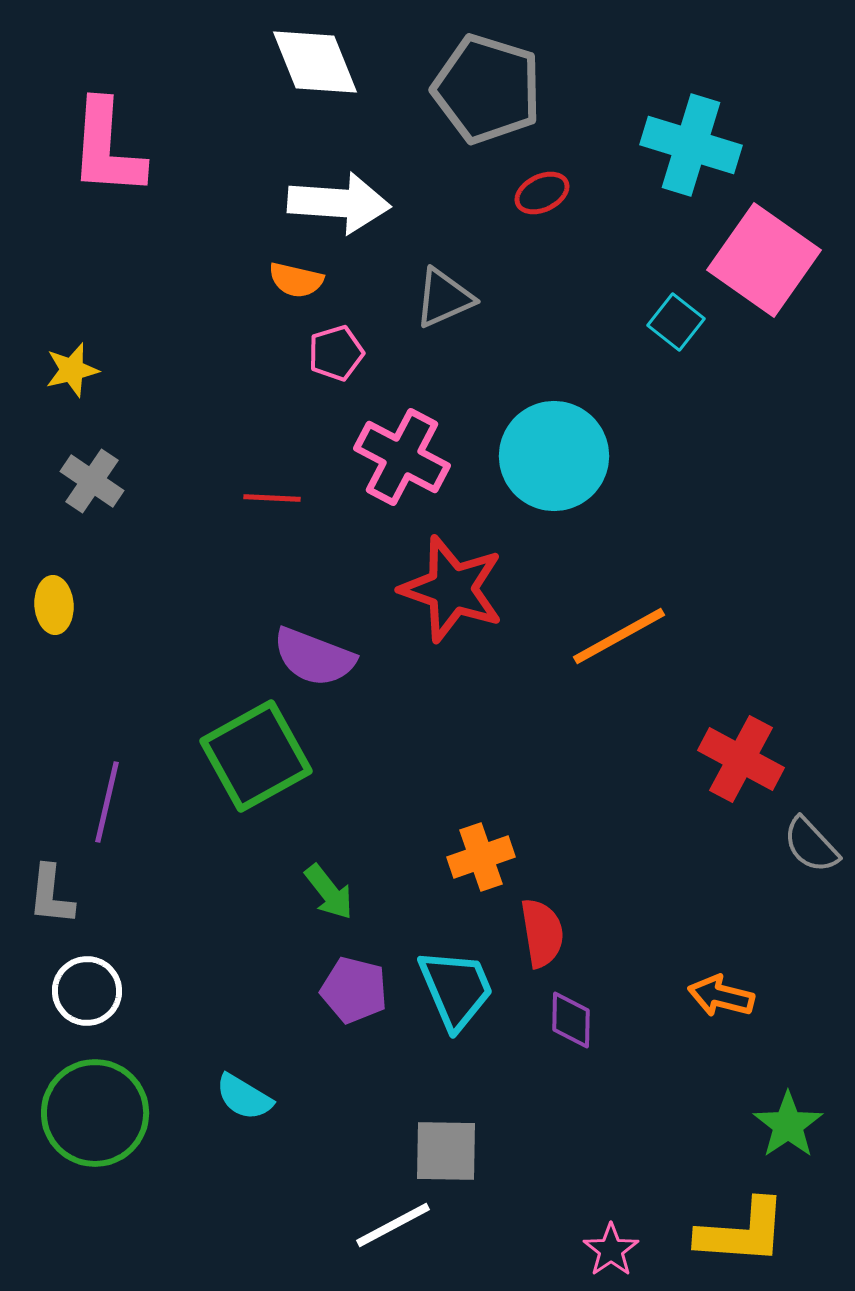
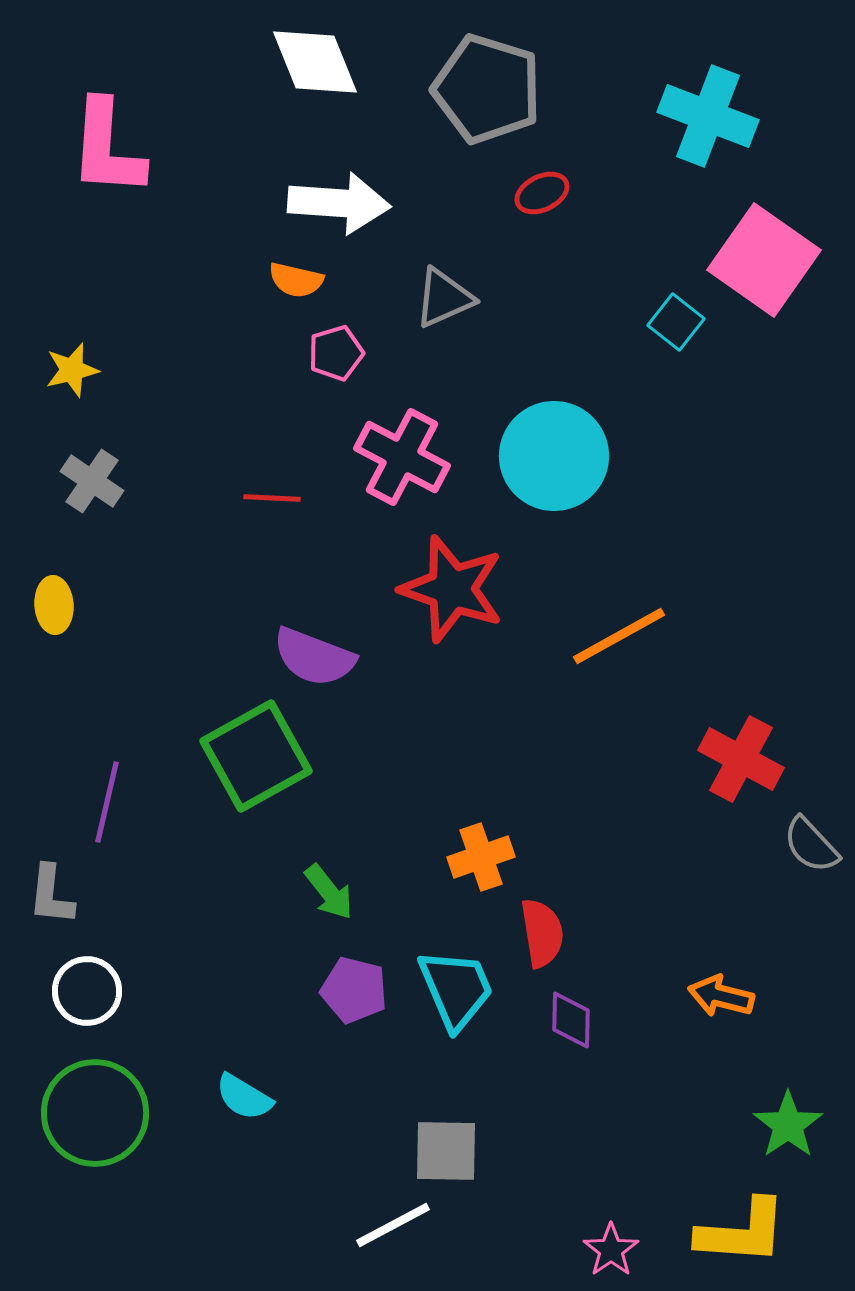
cyan cross: moved 17 px right, 29 px up; rotated 4 degrees clockwise
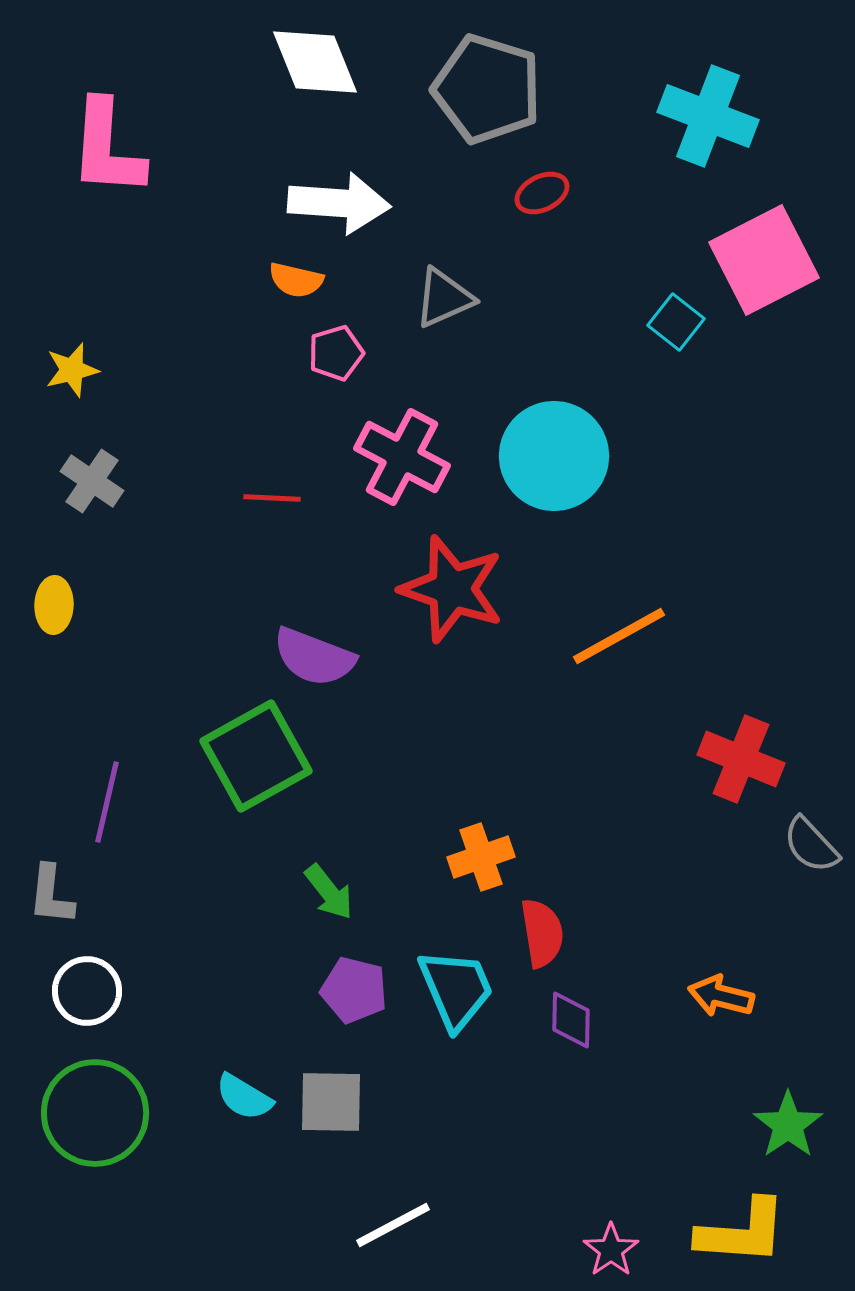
pink square: rotated 28 degrees clockwise
yellow ellipse: rotated 6 degrees clockwise
red cross: rotated 6 degrees counterclockwise
gray square: moved 115 px left, 49 px up
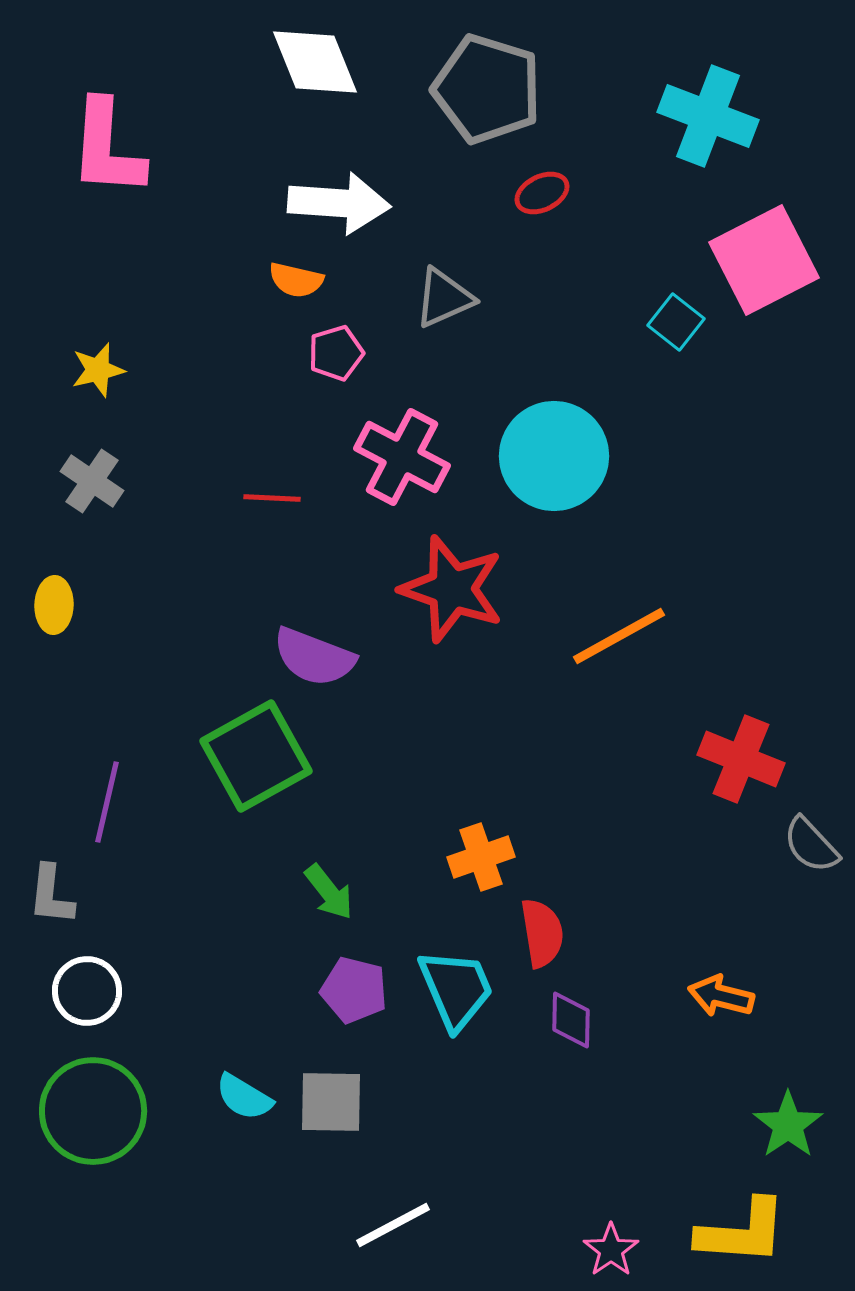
yellow star: moved 26 px right
green circle: moved 2 px left, 2 px up
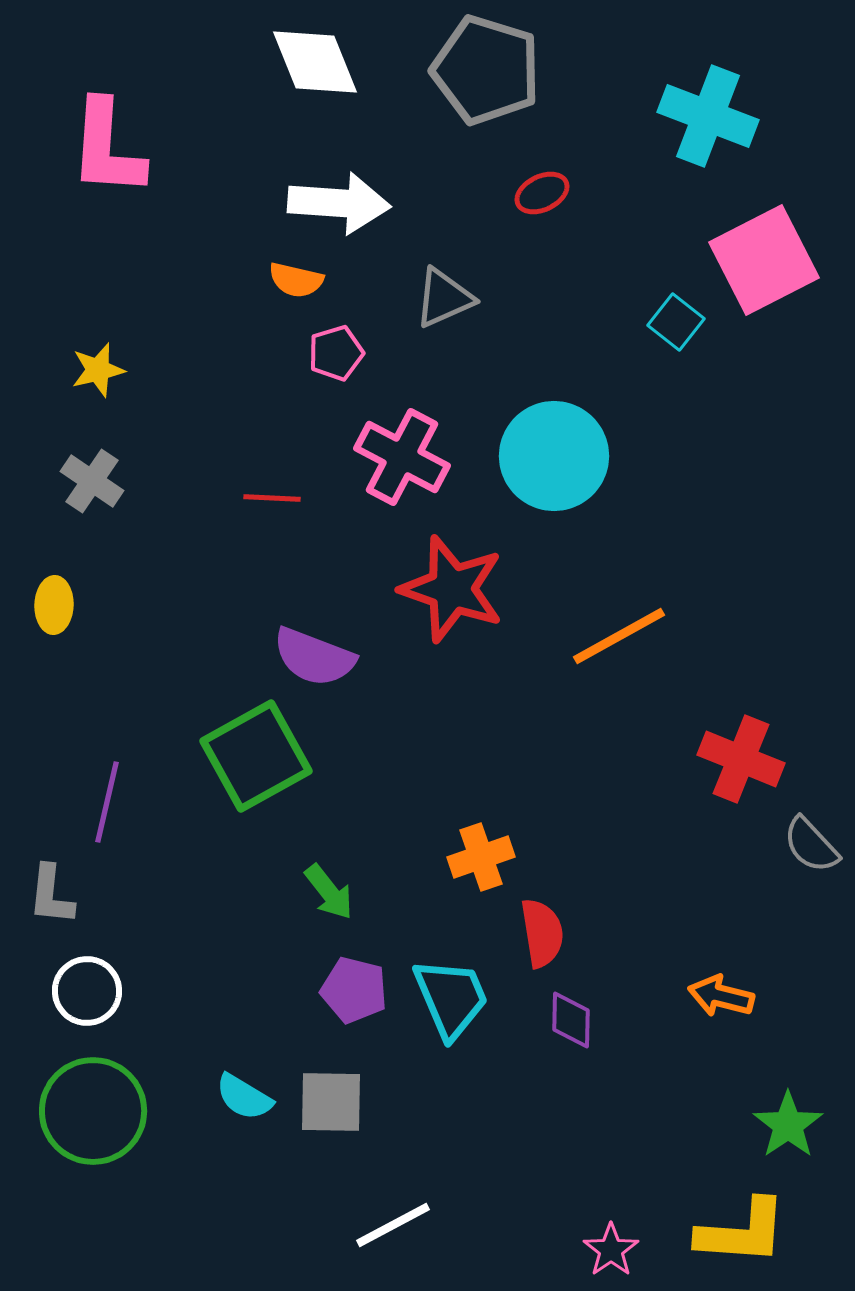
gray pentagon: moved 1 px left, 19 px up
cyan trapezoid: moved 5 px left, 9 px down
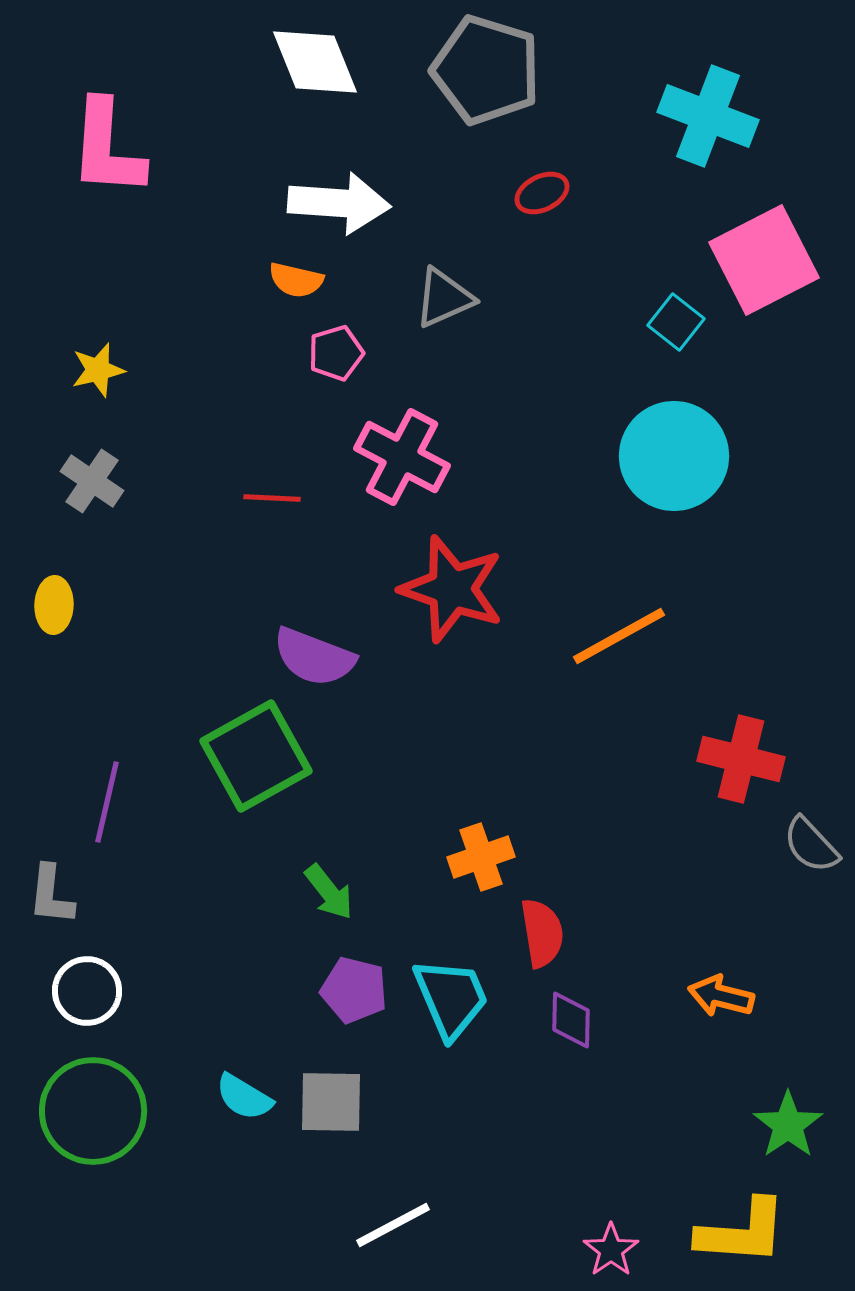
cyan circle: moved 120 px right
red cross: rotated 8 degrees counterclockwise
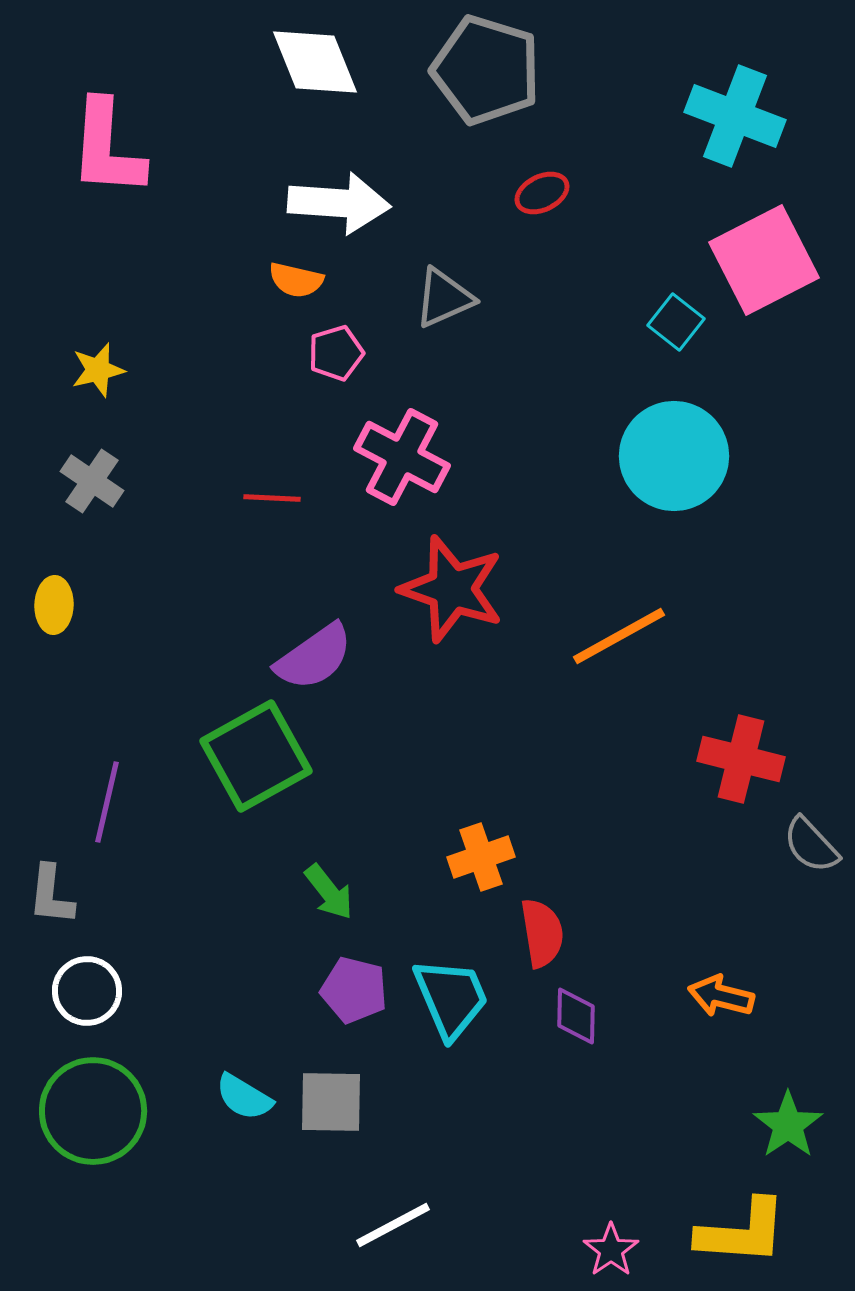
cyan cross: moved 27 px right
purple semicircle: rotated 56 degrees counterclockwise
purple diamond: moved 5 px right, 4 px up
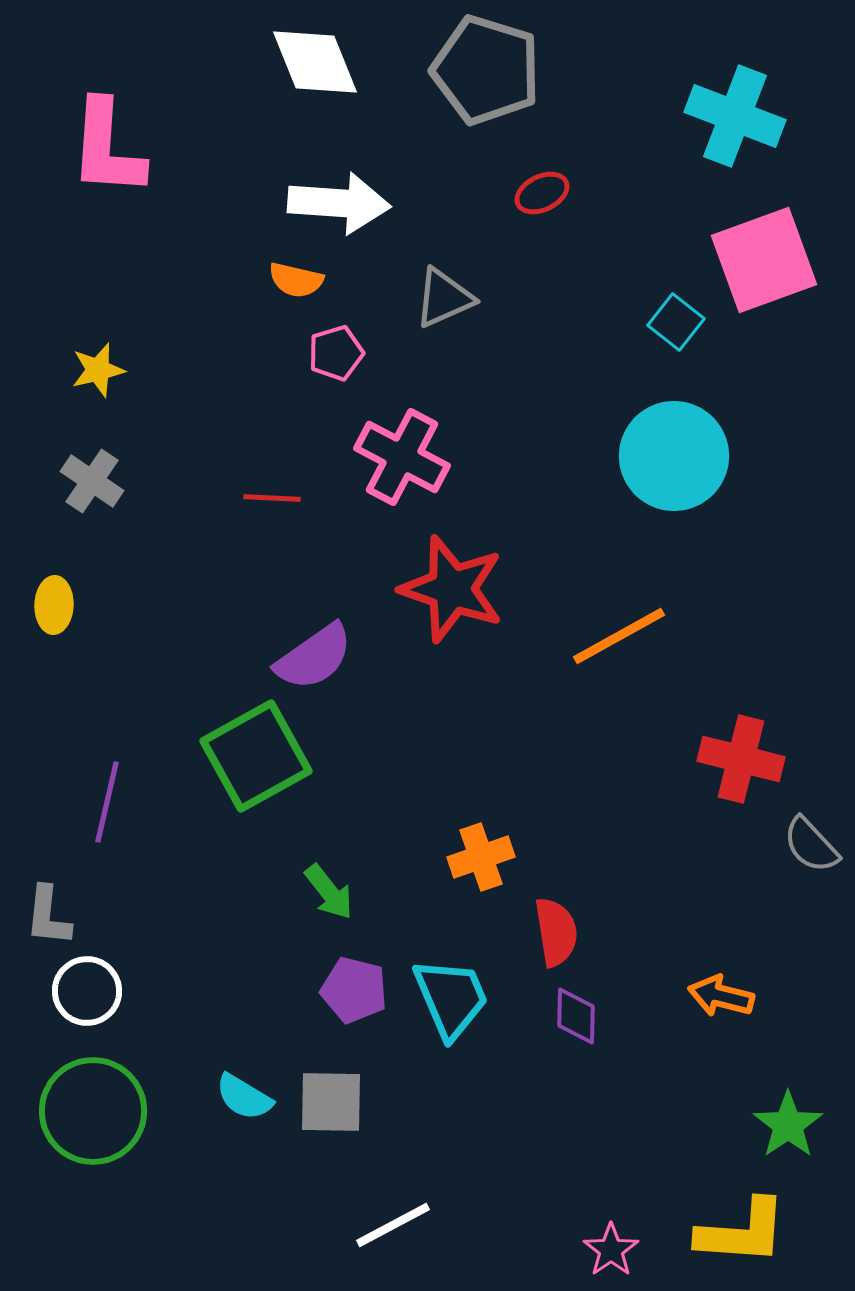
pink square: rotated 7 degrees clockwise
gray L-shape: moved 3 px left, 21 px down
red semicircle: moved 14 px right, 1 px up
